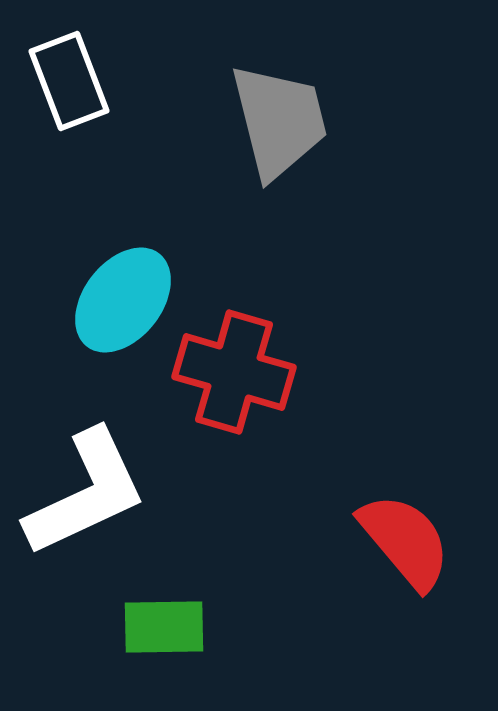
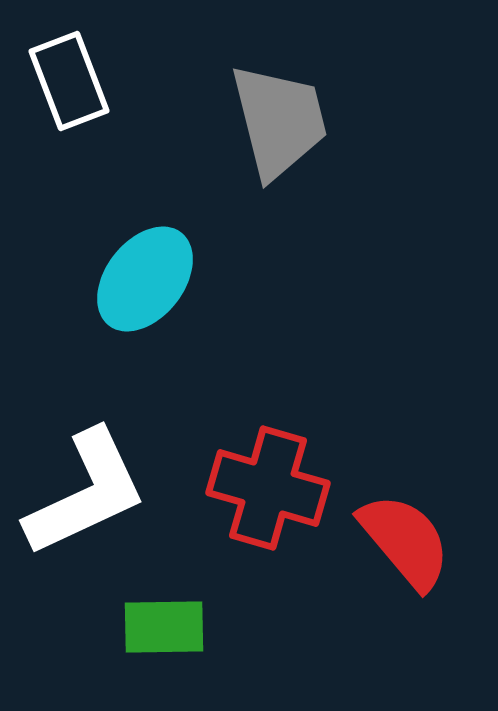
cyan ellipse: moved 22 px right, 21 px up
red cross: moved 34 px right, 116 px down
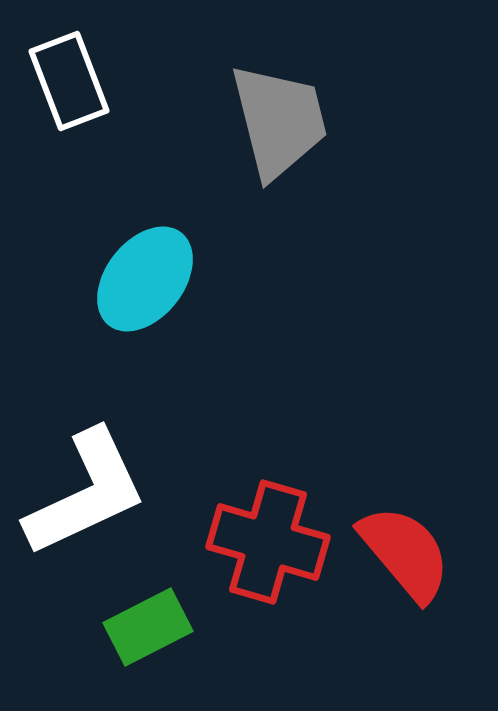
red cross: moved 54 px down
red semicircle: moved 12 px down
green rectangle: moved 16 px left; rotated 26 degrees counterclockwise
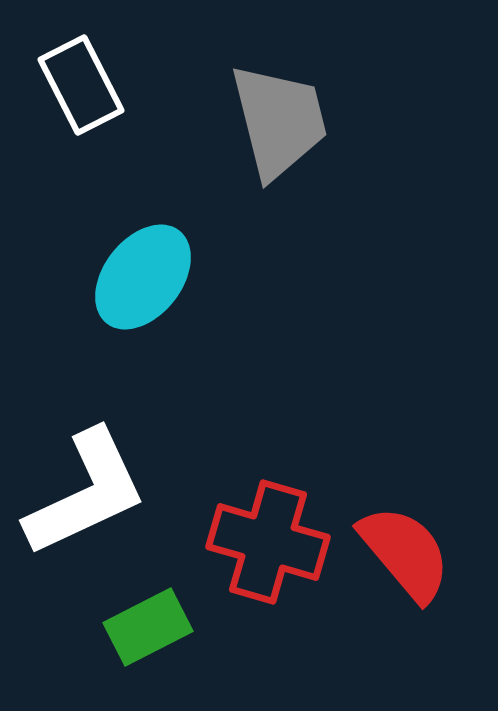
white rectangle: moved 12 px right, 4 px down; rotated 6 degrees counterclockwise
cyan ellipse: moved 2 px left, 2 px up
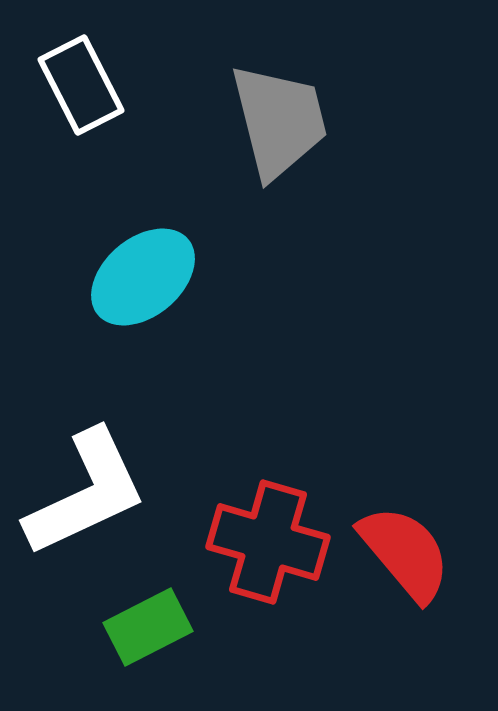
cyan ellipse: rotated 12 degrees clockwise
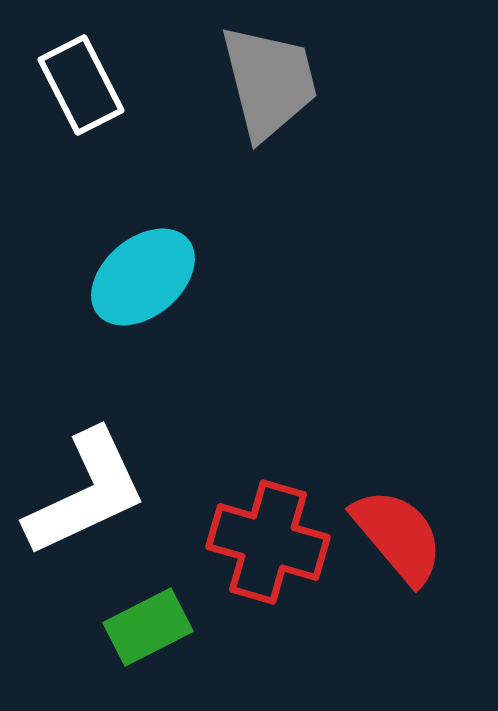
gray trapezoid: moved 10 px left, 39 px up
red semicircle: moved 7 px left, 17 px up
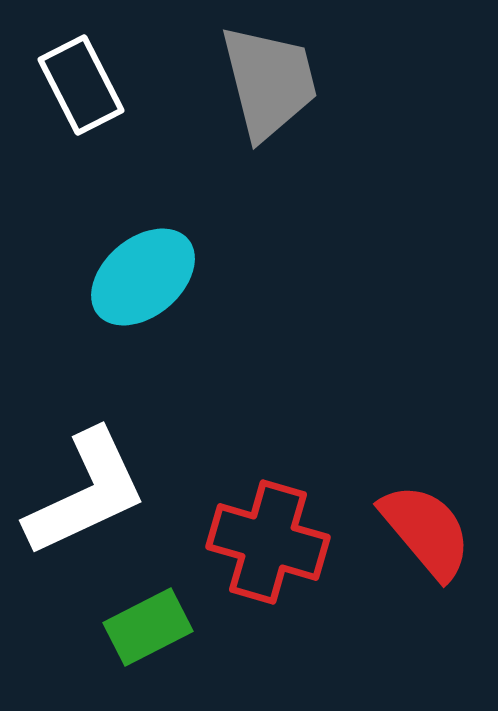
red semicircle: moved 28 px right, 5 px up
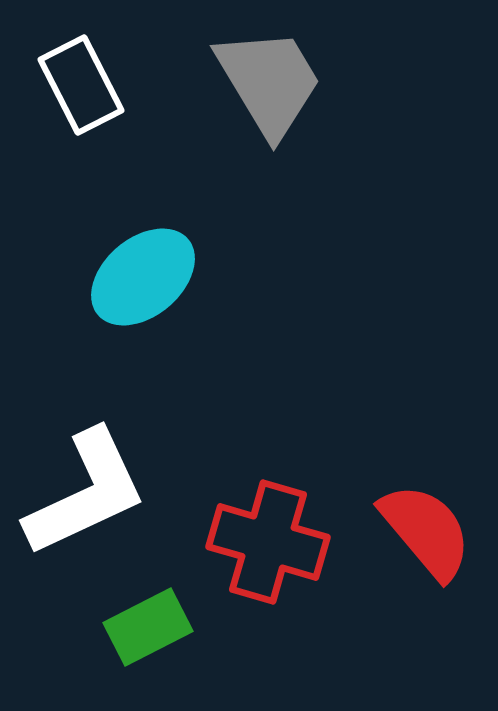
gray trapezoid: rotated 17 degrees counterclockwise
